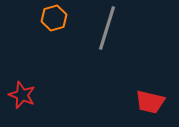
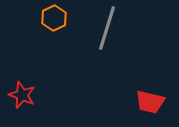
orange hexagon: rotated 10 degrees counterclockwise
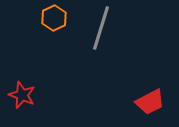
gray line: moved 6 px left
red trapezoid: rotated 40 degrees counterclockwise
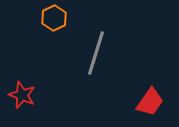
gray line: moved 5 px left, 25 px down
red trapezoid: rotated 28 degrees counterclockwise
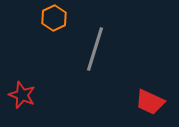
gray line: moved 1 px left, 4 px up
red trapezoid: rotated 80 degrees clockwise
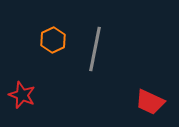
orange hexagon: moved 1 px left, 22 px down
gray line: rotated 6 degrees counterclockwise
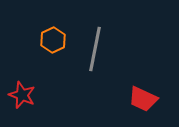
red trapezoid: moved 7 px left, 3 px up
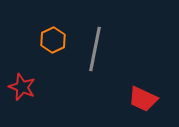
red star: moved 8 px up
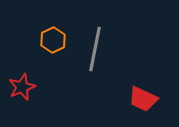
red star: rotated 28 degrees clockwise
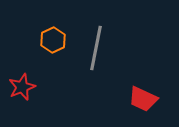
gray line: moved 1 px right, 1 px up
